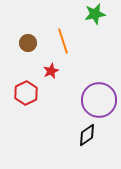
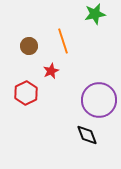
brown circle: moved 1 px right, 3 px down
black diamond: rotated 75 degrees counterclockwise
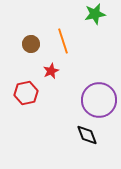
brown circle: moved 2 px right, 2 px up
red hexagon: rotated 15 degrees clockwise
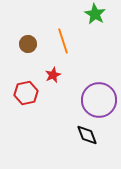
green star: rotated 30 degrees counterclockwise
brown circle: moved 3 px left
red star: moved 2 px right, 4 px down
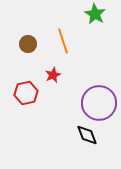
purple circle: moved 3 px down
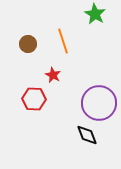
red star: rotated 21 degrees counterclockwise
red hexagon: moved 8 px right, 6 px down; rotated 15 degrees clockwise
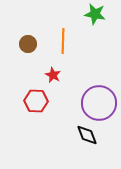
green star: rotated 20 degrees counterclockwise
orange line: rotated 20 degrees clockwise
red hexagon: moved 2 px right, 2 px down
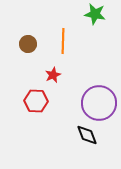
red star: rotated 21 degrees clockwise
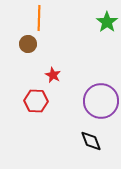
green star: moved 12 px right, 8 px down; rotated 25 degrees clockwise
orange line: moved 24 px left, 23 px up
red star: rotated 21 degrees counterclockwise
purple circle: moved 2 px right, 2 px up
black diamond: moved 4 px right, 6 px down
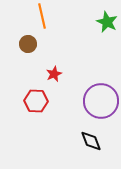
orange line: moved 3 px right, 2 px up; rotated 15 degrees counterclockwise
green star: rotated 10 degrees counterclockwise
red star: moved 1 px right, 1 px up; rotated 21 degrees clockwise
